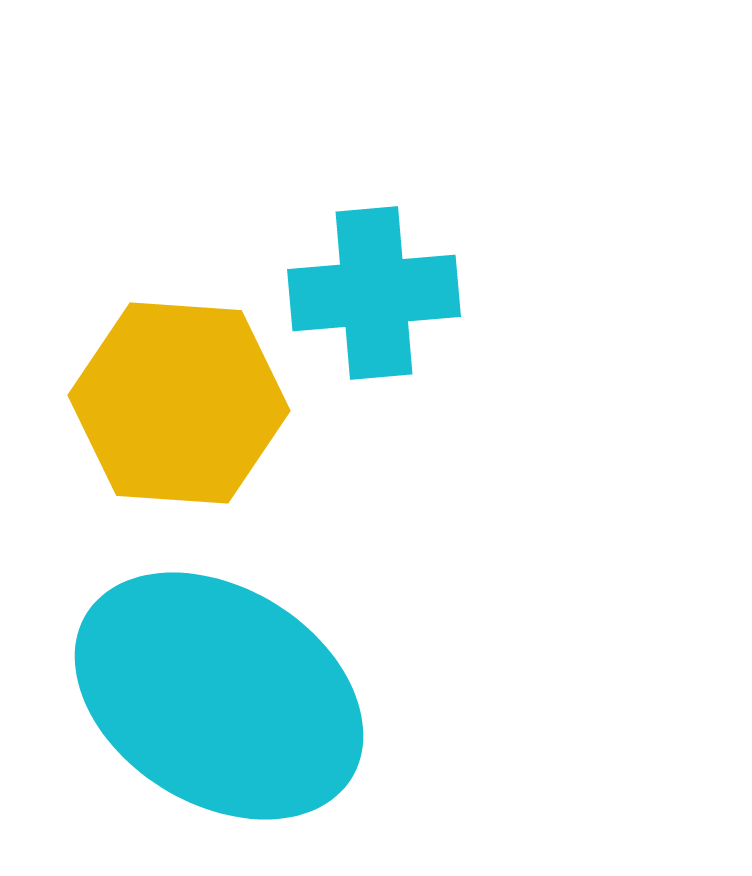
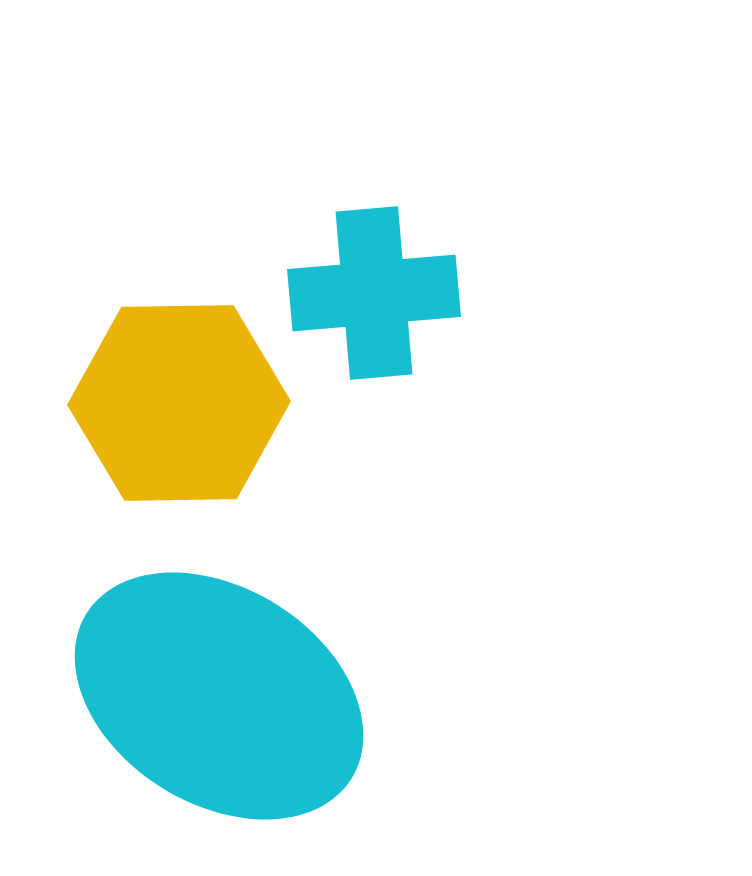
yellow hexagon: rotated 5 degrees counterclockwise
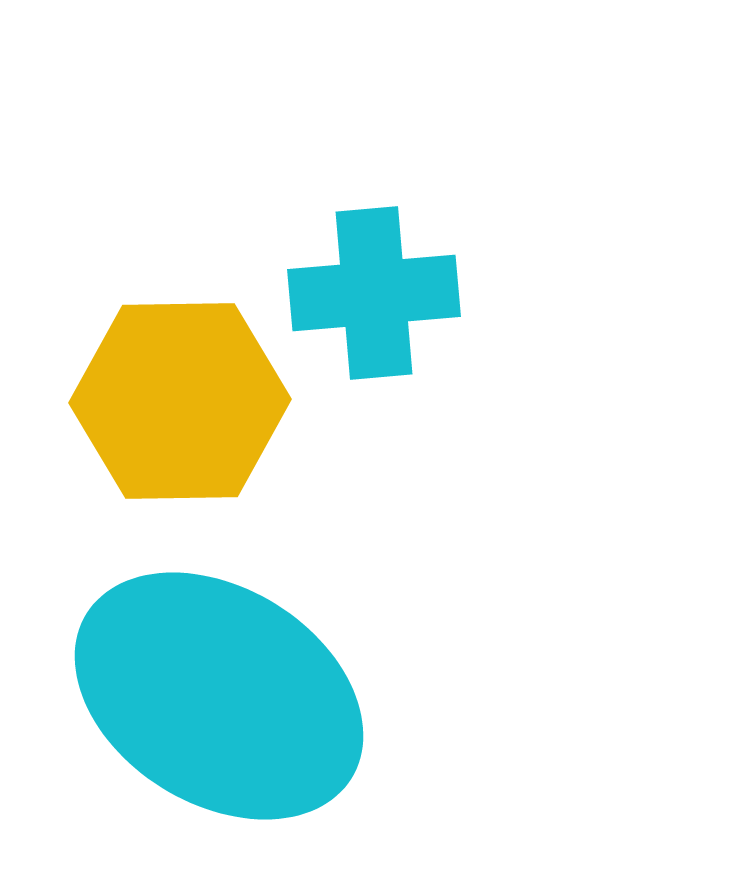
yellow hexagon: moved 1 px right, 2 px up
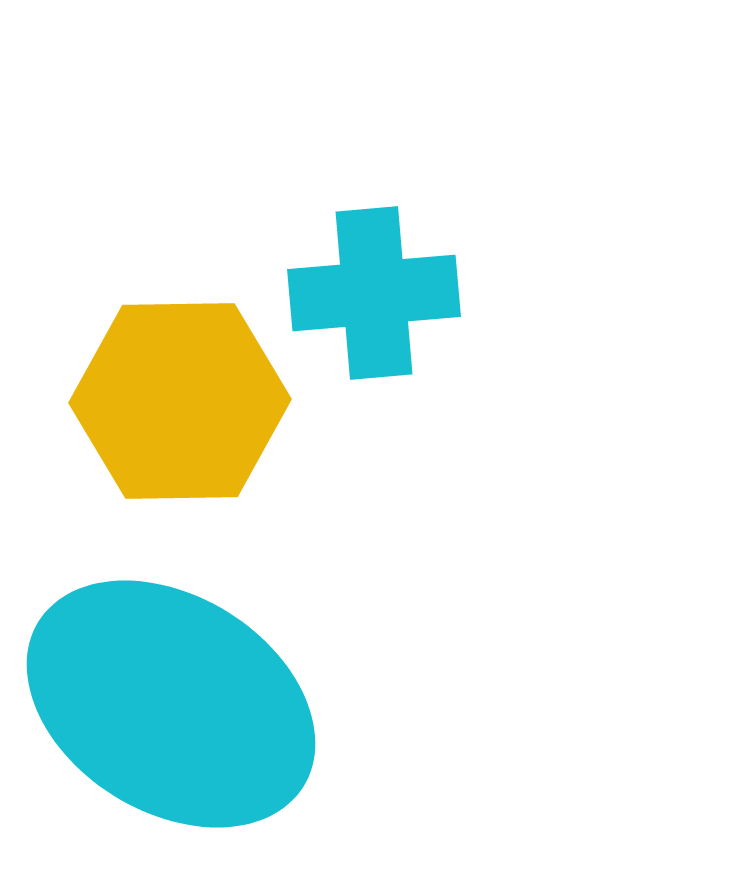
cyan ellipse: moved 48 px left, 8 px down
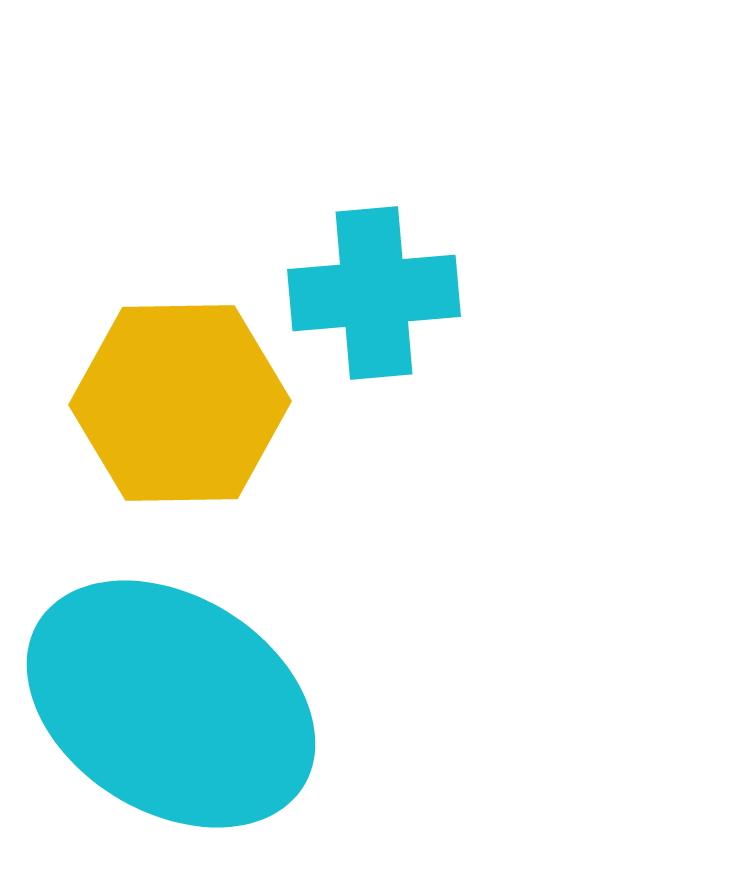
yellow hexagon: moved 2 px down
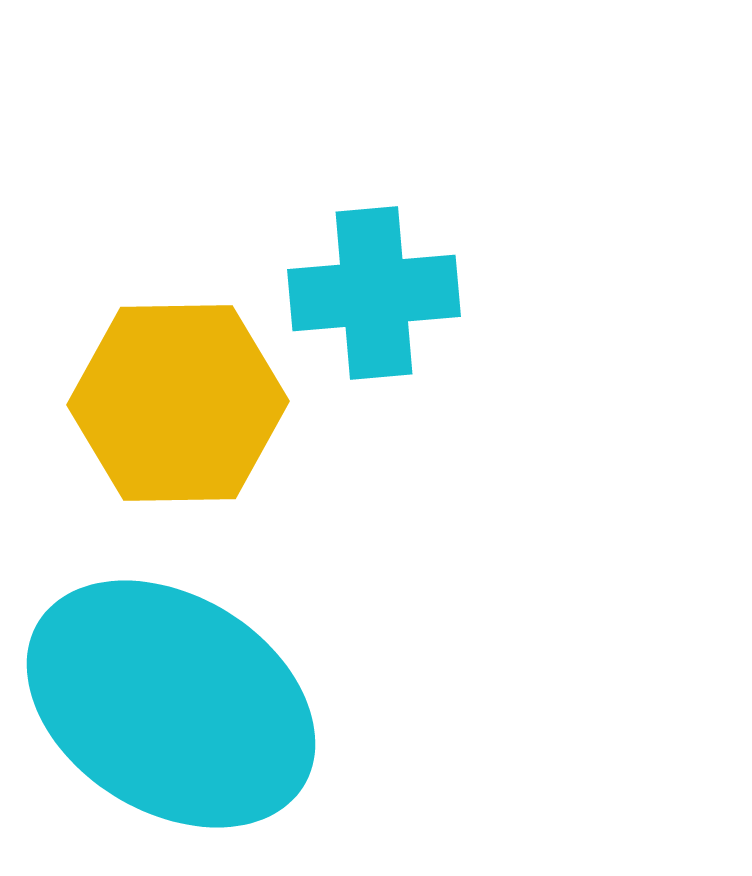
yellow hexagon: moved 2 px left
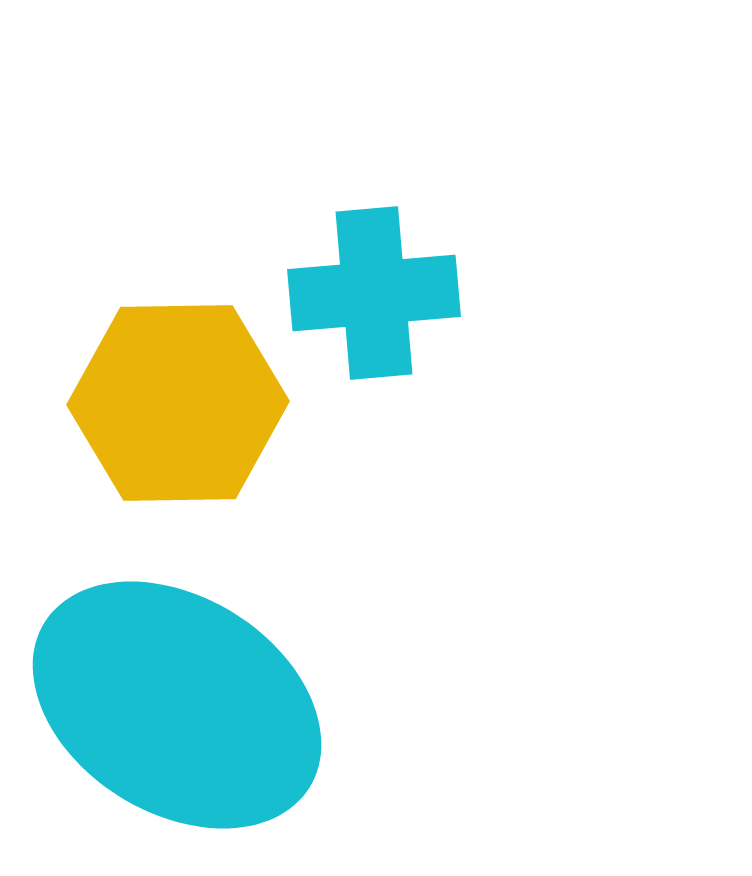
cyan ellipse: moved 6 px right, 1 px down
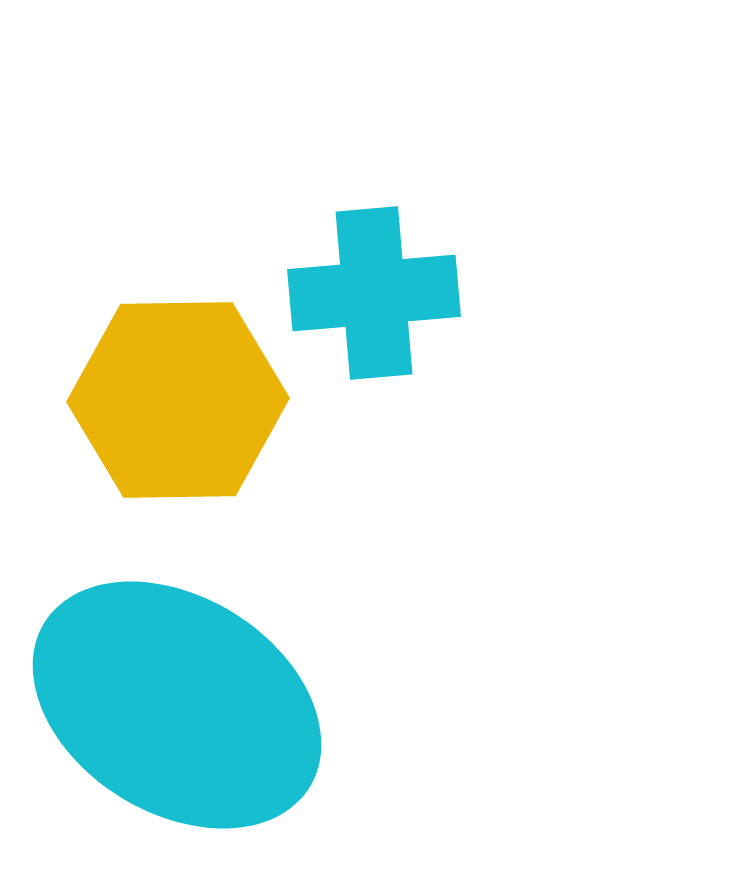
yellow hexagon: moved 3 px up
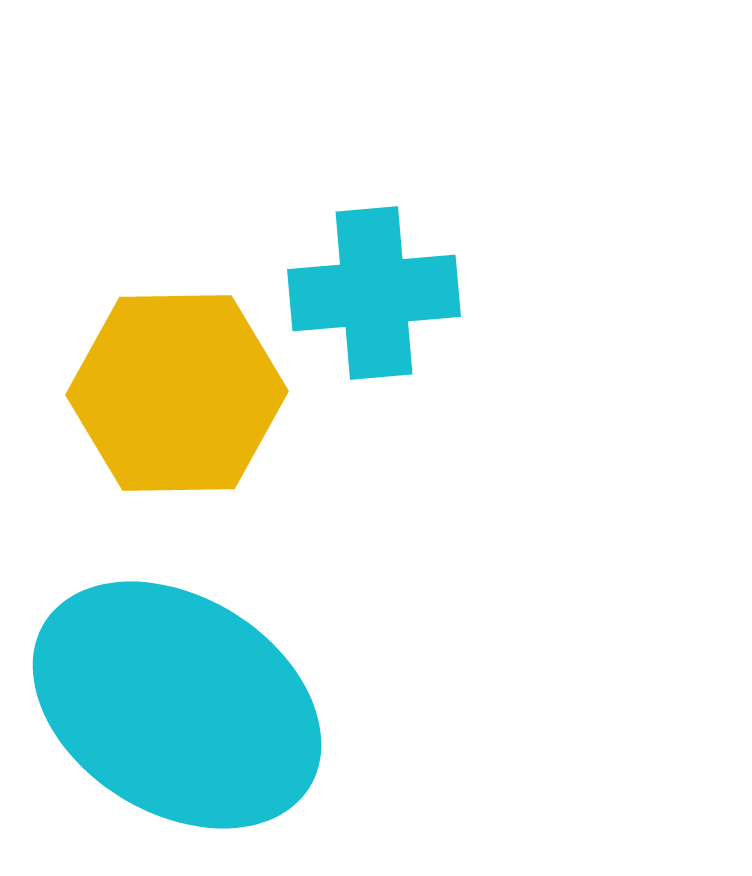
yellow hexagon: moved 1 px left, 7 px up
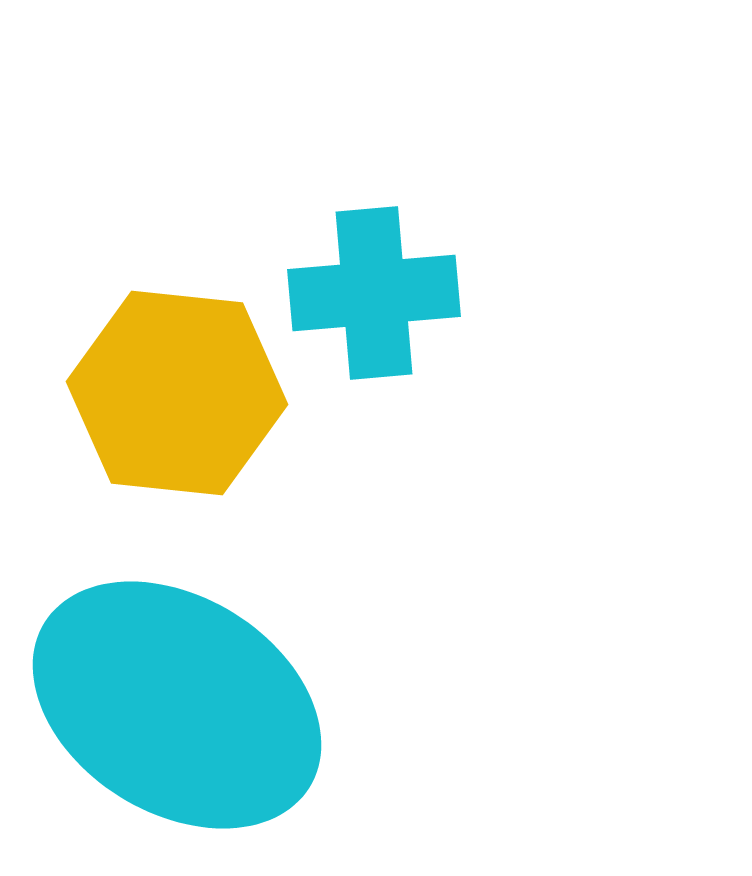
yellow hexagon: rotated 7 degrees clockwise
